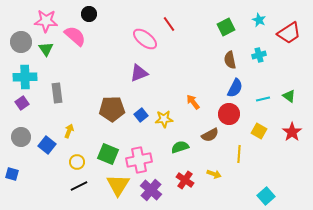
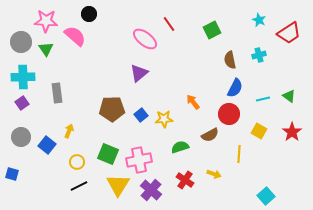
green square at (226, 27): moved 14 px left, 3 px down
purple triangle at (139, 73): rotated 18 degrees counterclockwise
cyan cross at (25, 77): moved 2 px left
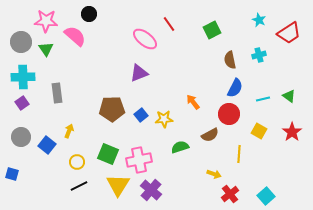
purple triangle at (139, 73): rotated 18 degrees clockwise
red cross at (185, 180): moved 45 px right, 14 px down; rotated 18 degrees clockwise
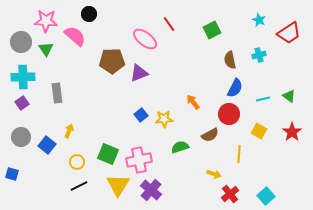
brown pentagon at (112, 109): moved 48 px up
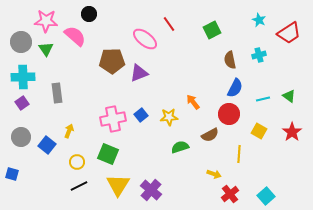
yellow star at (164, 119): moved 5 px right, 2 px up
pink cross at (139, 160): moved 26 px left, 41 px up
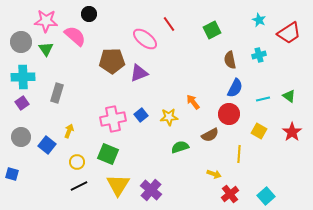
gray rectangle at (57, 93): rotated 24 degrees clockwise
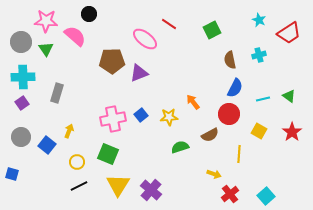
red line at (169, 24): rotated 21 degrees counterclockwise
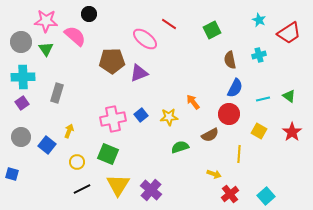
black line at (79, 186): moved 3 px right, 3 px down
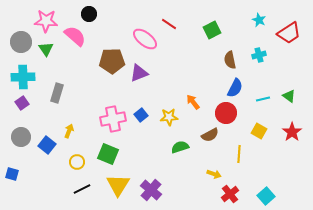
red circle at (229, 114): moved 3 px left, 1 px up
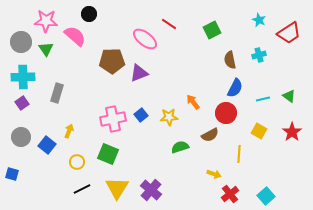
yellow triangle at (118, 185): moved 1 px left, 3 px down
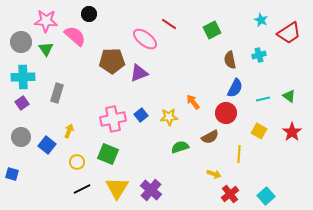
cyan star at (259, 20): moved 2 px right
brown semicircle at (210, 135): moved 2 px down
